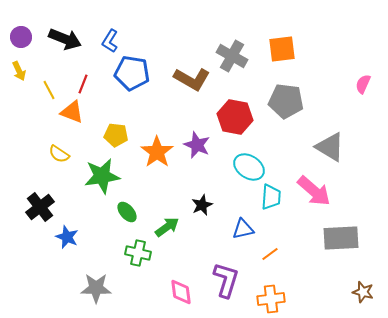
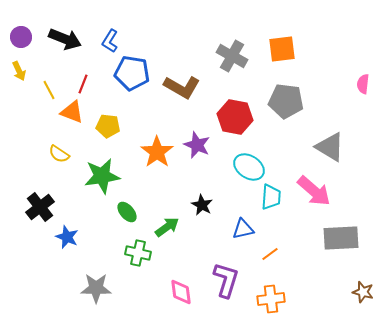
brown L-shape: moved 10 px left, 8 px down
pink semicircle: rotated 18 degrees counterclockwise
yellow pentagon: moved 8 px left, 9 px up
black star: rotated 20 degrees counterclockwise
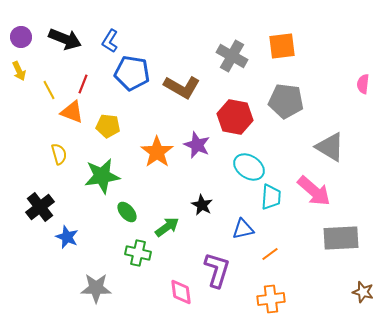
orange square: moved 3 px up
yellow semicircle: rotated 140 degrees counterclockwise
purple L-shape: moved 9 px left, 10 px up
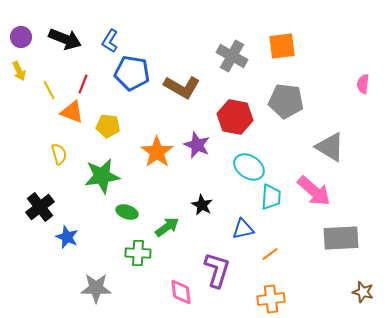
green ellipse: rotated 30 degrees counterclockwise
green cross: rotated 10 degrees counterclockwise
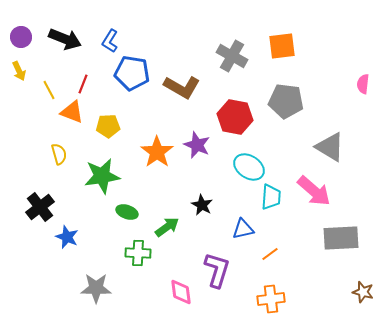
yellow pentagon: rotated 10 degrees counterclockwise
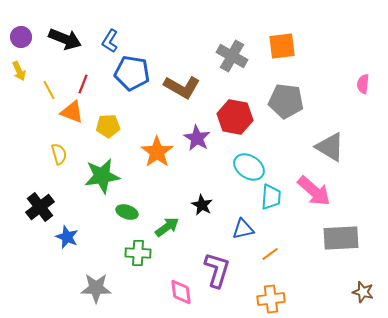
purple star: moved 7 px up; rotated 8 degrees clockwise
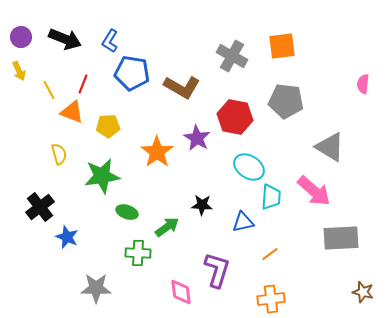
black star: rotated 25 degrees counterclockwise
blue triangle: moved 7 px up
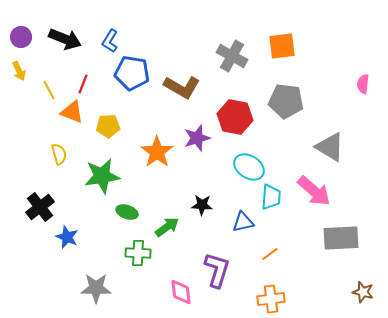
purple star: rotated 24 degrees clockwise
